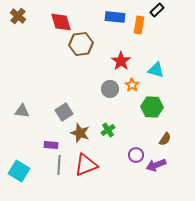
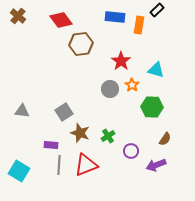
red diamond: moved 2 px up; rotated 20 degrees counterclockwise
green cross: moved 6 px down
purple circle: moved 5 px left, 4 px up
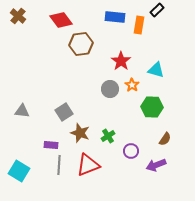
red triangle: moved 2 px right
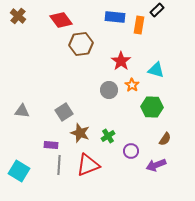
gray circle: moved 1 px left, 1 px down
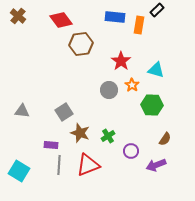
green hexagon: moved 2 px up
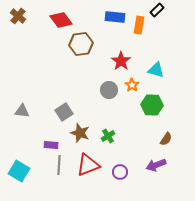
brown semicircle: moved 1 px right
purple circle: moved 11 px left, 21 px down
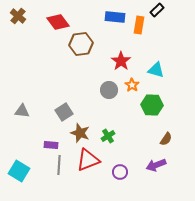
red diamond: moved 3 px left, 2 px down
red triangle: moved 5 px up
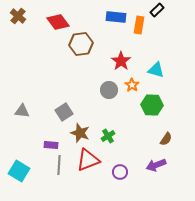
blue rectangle: moved 1 px right
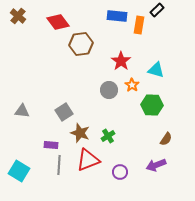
blue rectangle: moved 1 px right, 1 px up
